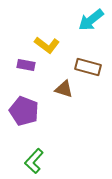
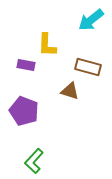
yellow L-shape: rotated 55 degrees clockwise
brown triangle: moved 6 px right, 2 px down
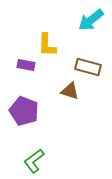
green L-shape: rotated 10 degrees clockwise
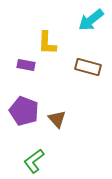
yellow L-shape: moved 2 px up
brown triangle: moved 13 px left, 28 px down; rotated 30 degrees clockwise
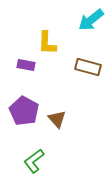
purple pentagon: rotated 8 degrees clockwise
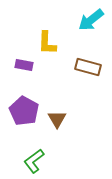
purple rectangle: moved 2 px left
brown triangle: rotated 12 degrees clockwise
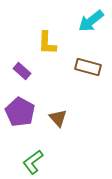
cyan arrow: moved 1 px down
purple rectangle: moved 2 px left, 6 px down; rotated 30 degrees clockwise
purple pentagon: moved 4 px left, 1 px down
brown triangle: moved 1 px right, 1 px up; rotated 12 degrees counterclockwise
green L-shape: moved 1 px left, 1 px down
